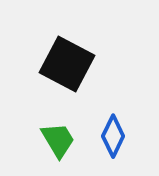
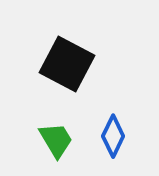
green trapezoid: moved 2 px left
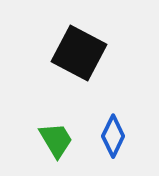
black square: moved 12 px right, 11 px up
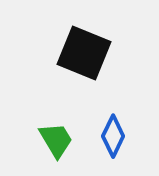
black square: moved 5 px right; rotated 6 degrees counterclockwise
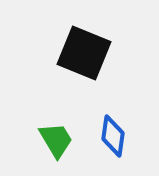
blue diamond: rotated 18 degrees counterclockwise
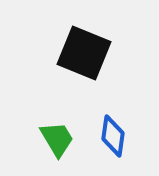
green trapezoid: moved 1 px right, 1 px up
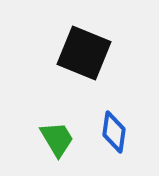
blue diamond: moved 1 px right, 4 px up
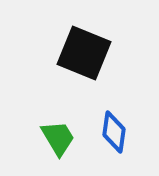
green trapezoid: moved 1 px right, 1 px up
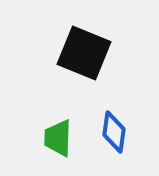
green trapezoid: rotated 147 degrees counterclockwise
